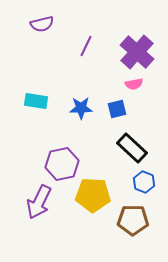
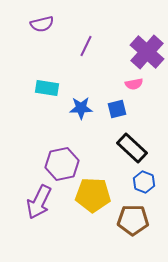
purple cross: moved 10 px right
cyan rectangle: moved 11 px right, 13 px up
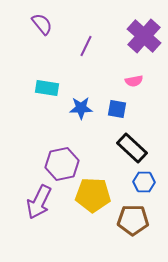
purple semicircle: rotated 115 degrees counterclockwise
purple cross: moved 3 px left, 16 px up
pink semicircle: moved 3 px up
blue square: rotated 24 degrees clockwise
blue hexagon: rotated 20 degrees counterclockwise
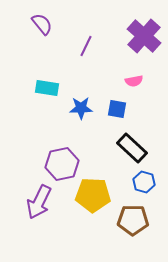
blue hexagon: rotated 15 degrees clockwise
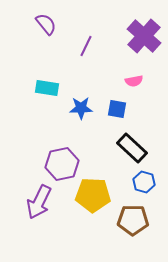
purple semicircle: moved 4 px right
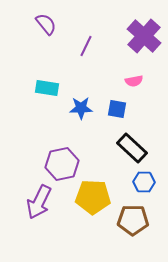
blue hexagon: rotated 15 degrees counterclockwise
yellow pentagon: moved 2 px down
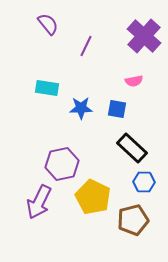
purple semicircle: moved 2 px right
yellow pentagon: rotated 24 degrees clockwise
brown pentagon: rotated 16 degrees counterclockwise
